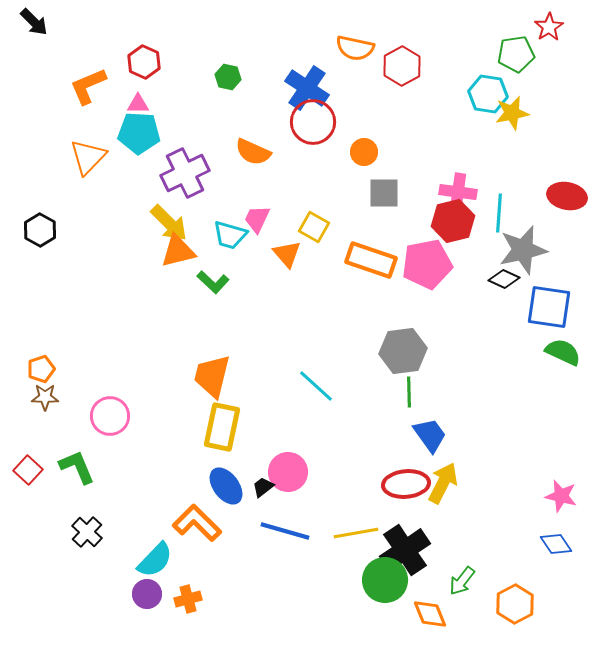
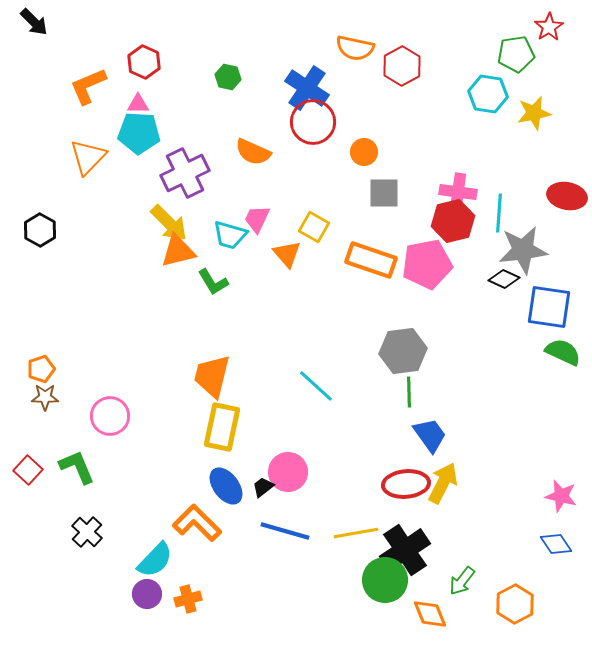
yellow star at (512, 113): moved 22 px right
gray star at (523, 250): rotated 6 degrees clockwise
green L-shape at (213, 282): rotated 16 degrees clockwise
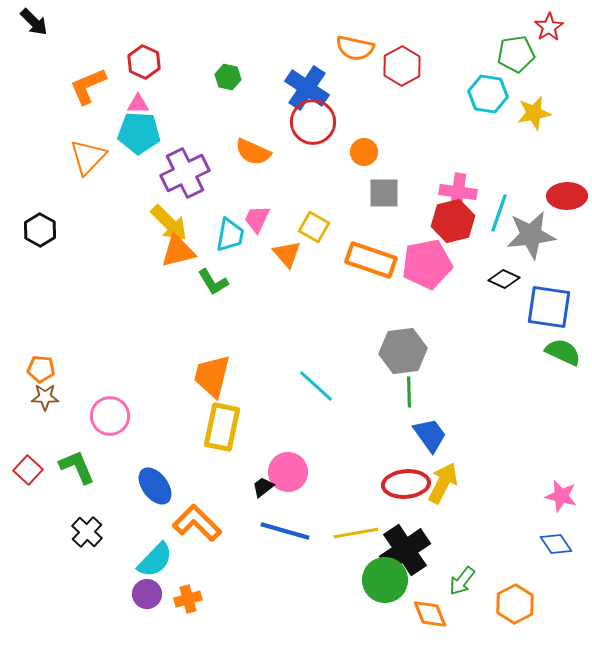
red ellipse at (567, 196): rotated 12 degrees counterclockwise
cyan line at (499, 213): rotated 15 degrees clockwise
cyan trapezoid at (230, 235): rotated 96 degrees counterclockwise
gray star at (523, 250): moved 8 px right, 15 px up
orange pentagon at (41, 369): rotated 24 degrees clockwise
blue ellipse at (226, 486): moved 71 px left
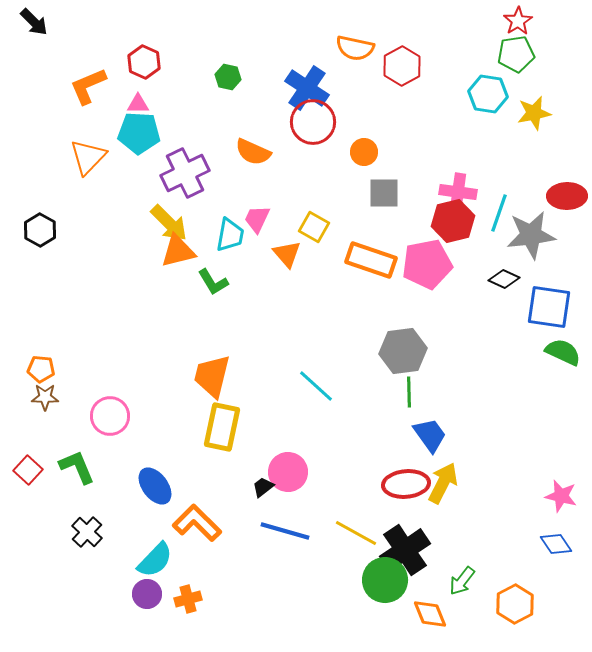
red star at (549, 27): moved 31 px left, 6 px up
yellow line at (356, 533): rotated 39 degrees clockwise
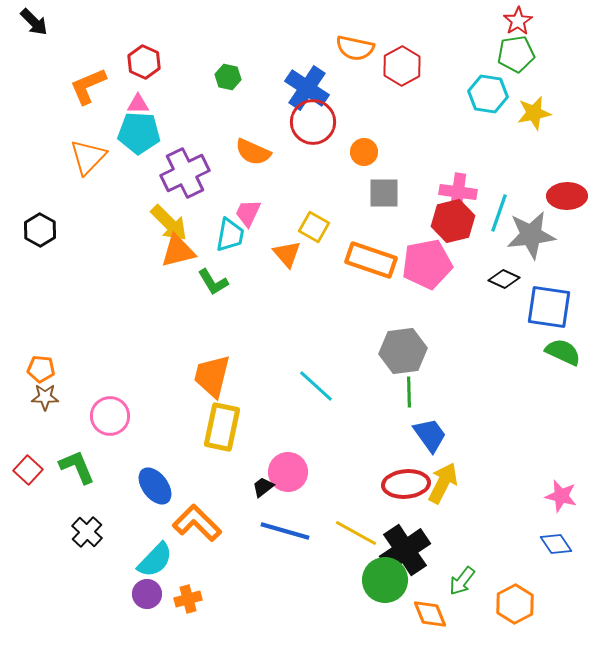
pink trapezoid at (257, 219): moved 9 px left, 6 px up
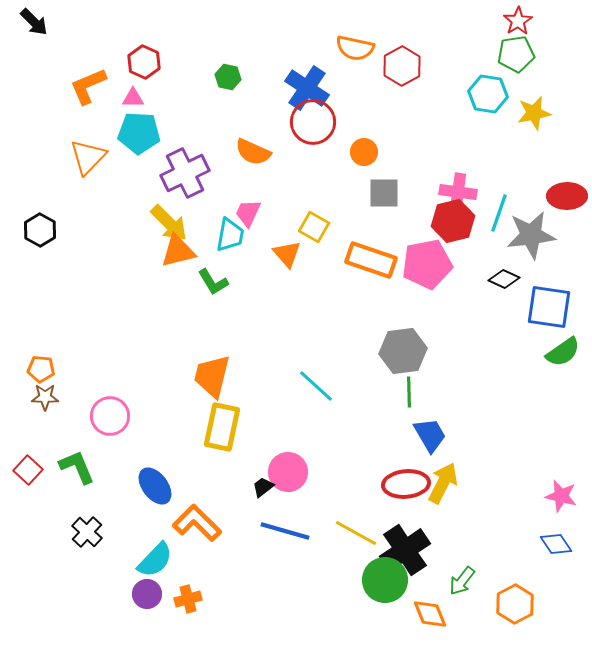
pink triangle at (138, 104): moved 5 px left, 6 px up
green semicircle at (563, 352): rotated 120 degrees clockwise
blue trapezoid at (430, 435): rotated 6 degrees clockwise
